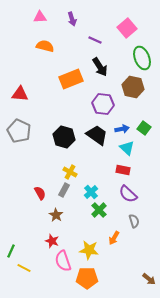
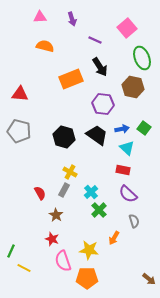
gray pentagon: rotated 10 degrees counterclockwise
red star: moved 2 px up
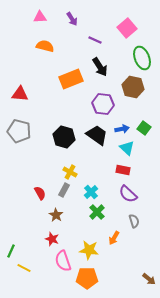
purple arrow: rotated 16 degrees counterclockwise
green cross: moved 2 px left, 2 px down
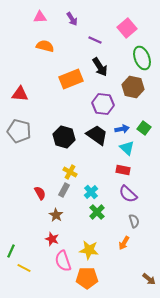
orange arrow: moved 10 px right, 5 px down
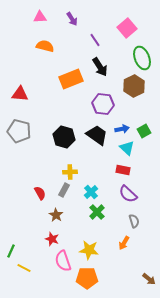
purple line: rotated 32 degrees clockwise
brown hexagon: moved 1 px right, 1 px up; rotated 20 degrees clockwise
green square: moved 3 px down; rotated 24 degrees clockwise
yellow cross: rotated 32 degrees counterclockwise
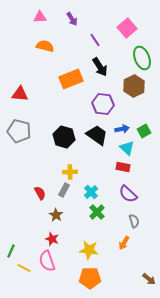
red rectangle: moved 3 px up
pink semicircle: moved 16 px left
orange pentagon: moved 3 px right
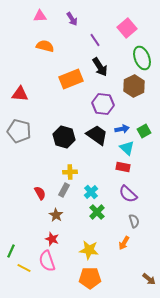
pink triangle: moved 1 px up
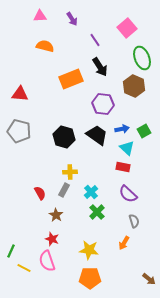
brown hexagon: rotated 10 degrees counterclockwise
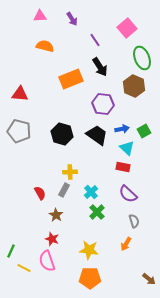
black hexagon: moved 2 px left, 3 px up
orange arrow: moved 2 px right, 1 px down
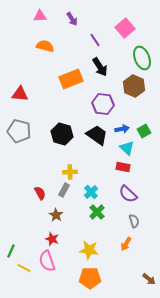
pink square: moved 2 px left
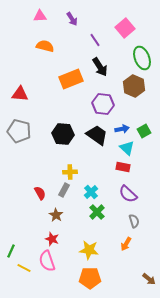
black hexagon: moved 1 px right; rotated 10 degrees counterclockwise
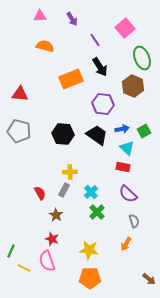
brown hexagon: moved 1 px left
